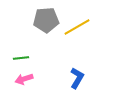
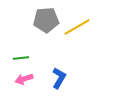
blue L-shape: moved 18 px left
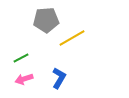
yellow line: moved 5 px left, 11 px down
green line: rotated 21 degrees counterclockwise
